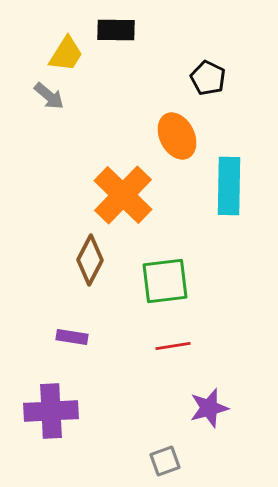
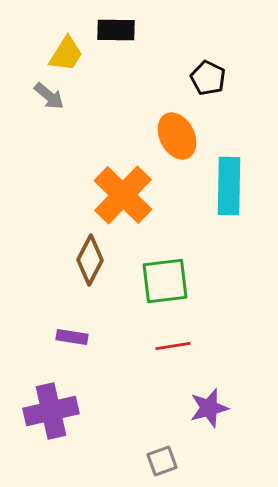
purple cross: rotated 10 degrees counterclockwise
gray square: moved 3 px left
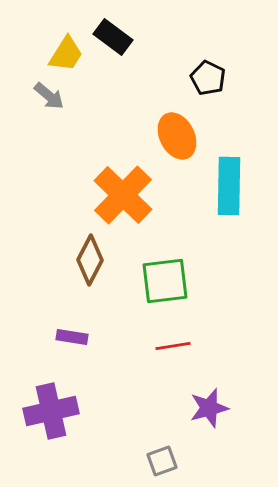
black rectangle: moved 3 px left, 7 px down; rotated 36 degrees clockwise
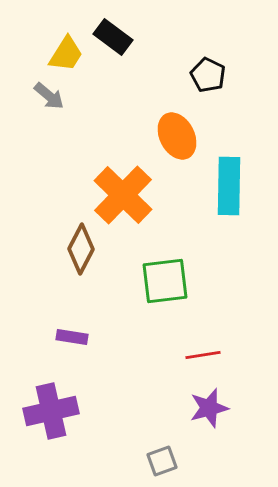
black pentagon: moved 3 px up
brown diamond: moved 9 px left, 11 px up
red line: moved 30 px right, 9 px down
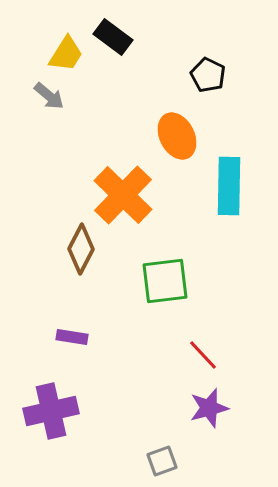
red line: rotated 56 degrees clockwise
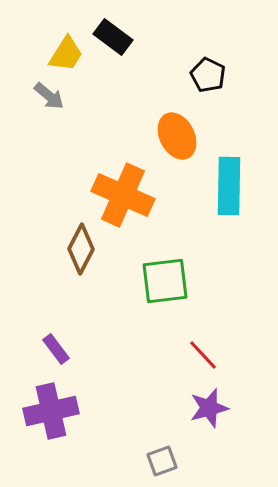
orange cross: rotated 20 degrees counterclockwise
purple rectangle: moved 16 px left, 12 px down; rotated 44 degrees clockwise
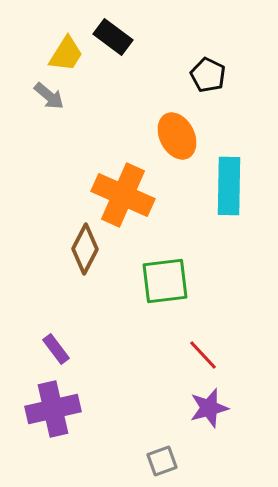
brown diamond: moved 4 px right
purple cross: moved 2 px right, 2 px up
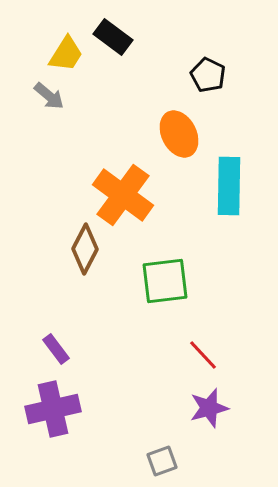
orange ellipse: moved 2 px right, 2 px up
orange cross: rotated 12 degrees clockwise
